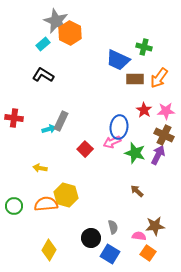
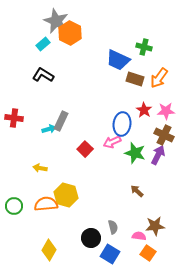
brown rectangle: rotated 18 degrees clockwise
blue ellipse: moved 3 px right, 3 px up
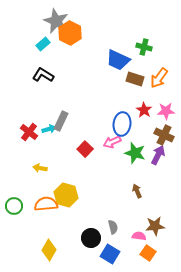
red cross: moved 15 px right, 14 px down; rotated 30 degrees clockwise
brown arrow: rotated 24 degrees clockwise
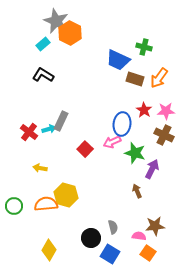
purple arrow: moved 6 px left, 14 px down
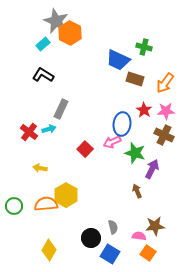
orange arrow: moved 6 px right, 5 px down
gray rectangle: moved 12 px up
yellow hexagon: rotated 15 degrees clockwise
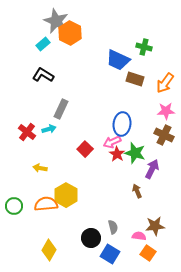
red star: moved 27 px left, 44 px down
red cross: moved 2 px left
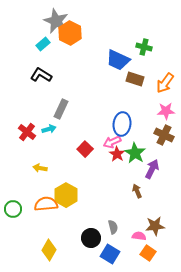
black L-shape: moved 2 px left
green star: rotated 15 degrees clockwise
green circle: moved 1 px left, 3 px down
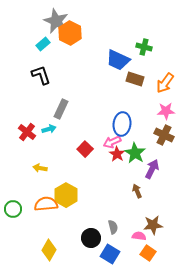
black L-shape: rotated 40 degrees clockwise
brown star: moved 2 px left, 1 px up
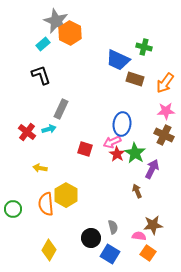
red square: rotated 28 degrees counterclockwise
orange semicircle: rotated 90 degrees counterclockwise
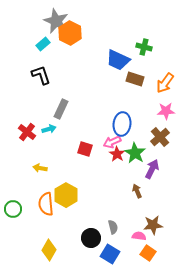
brown cross: moved 4 px left, 2 px down; rotated 24 degrees clockwise
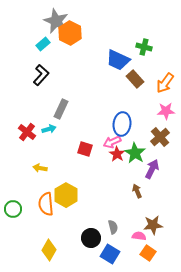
black L-shape: rotated 60 degrees clockwise
brown rectangle: rotated 30 degrees clockwise
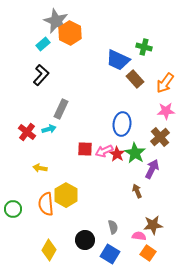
pink arrow: moved 8 px left, 9 px down
red square: rotated 14 degrees counterclockwise
black circle: moved 6 px left, 2 px down
